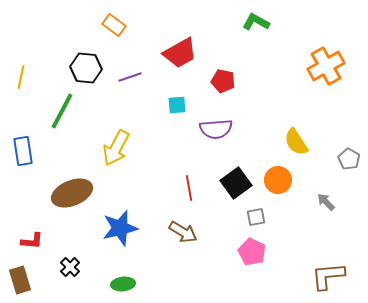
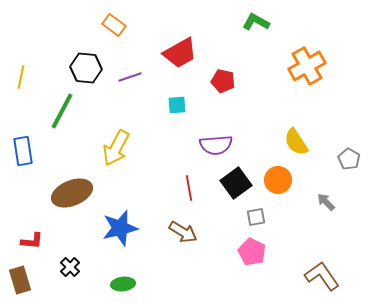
orange cross: moved 19 px left
purple semicircle: moved 16 px down
brown L-shape: moved 6 px left; rotated 60 degrees clockwise
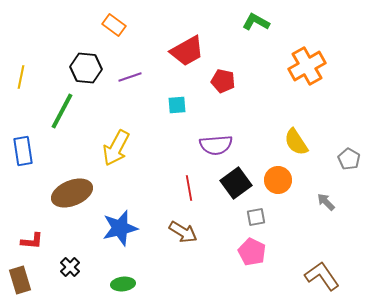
red trapezoid: moved 7 px right, 2 px up
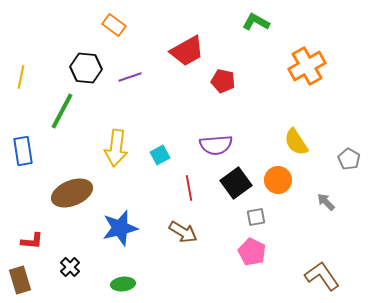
cyan square: moved 17 px left, 50 px down; rotated 24 degrees counterclockwise
yellow arrow: rotated 21 degrees counterclockwise
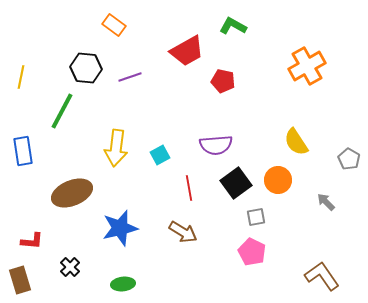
green L-shape: moved 23 px left, 4 px down
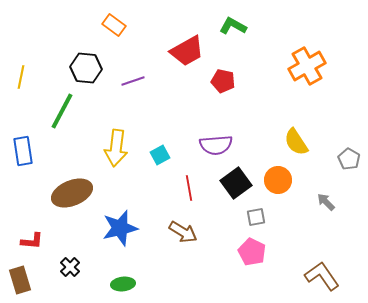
purple line: moved 3 px right, 4 px down
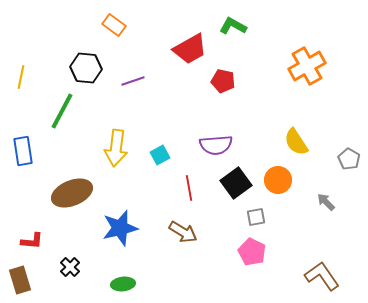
red trapezoid: moved 3 px right, 2 px up
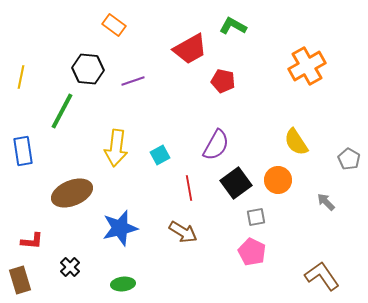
black hexagon: moved 2 px right, 1 px down
purple semicircle: rotated 56 degrees counterclockwise
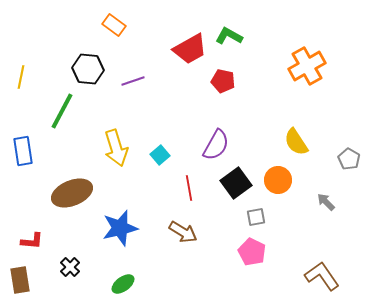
green L-shape: moved 4 px left, 10 px down
yellow arrow: rotated 24 degrees counterclockwise
cyan square: rotated 12 degrees counterclockwise
brown rectangle: rotated 8 degrees clockwise
green ellipse: rotated 30 degrees counterclockwise
